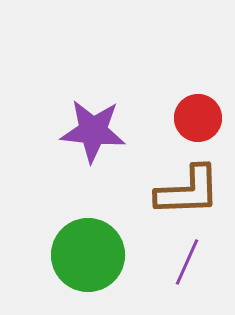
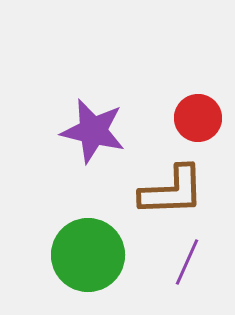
purple star: rotated 8 degrees clockwise
brown L-shape: moved 16 px left
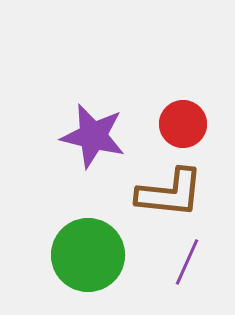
red circle: moved 15 px left, 6 px down
purple star: moved 5 px down
brown L-shape: moved 2 px left, 2 px down; rotated 8 degrees clockwise
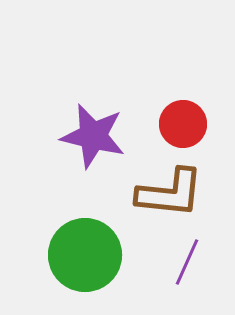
green circle: moved 3 px left
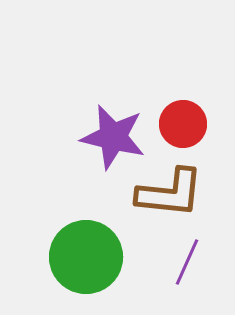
purple star: moved 20 px right, 1 px down
green circle: moved 1 px right, 2 px down
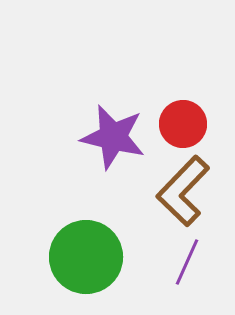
brown L-shape: moved 13 px right, 2 px up; rotated 128 degrees clockwise
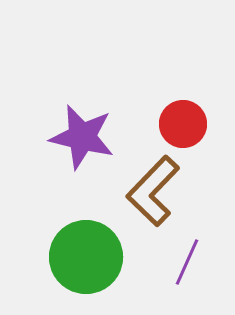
purple star: moved 31 px left
brown L-shape: moved 30 px left
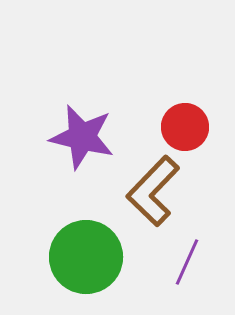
red circle: moved 2 px right, 3 px down
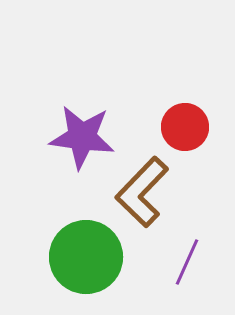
purple star: rotated 6 degrees counterclockwise
brown L-shape: moved 11 px left, 1 px down
